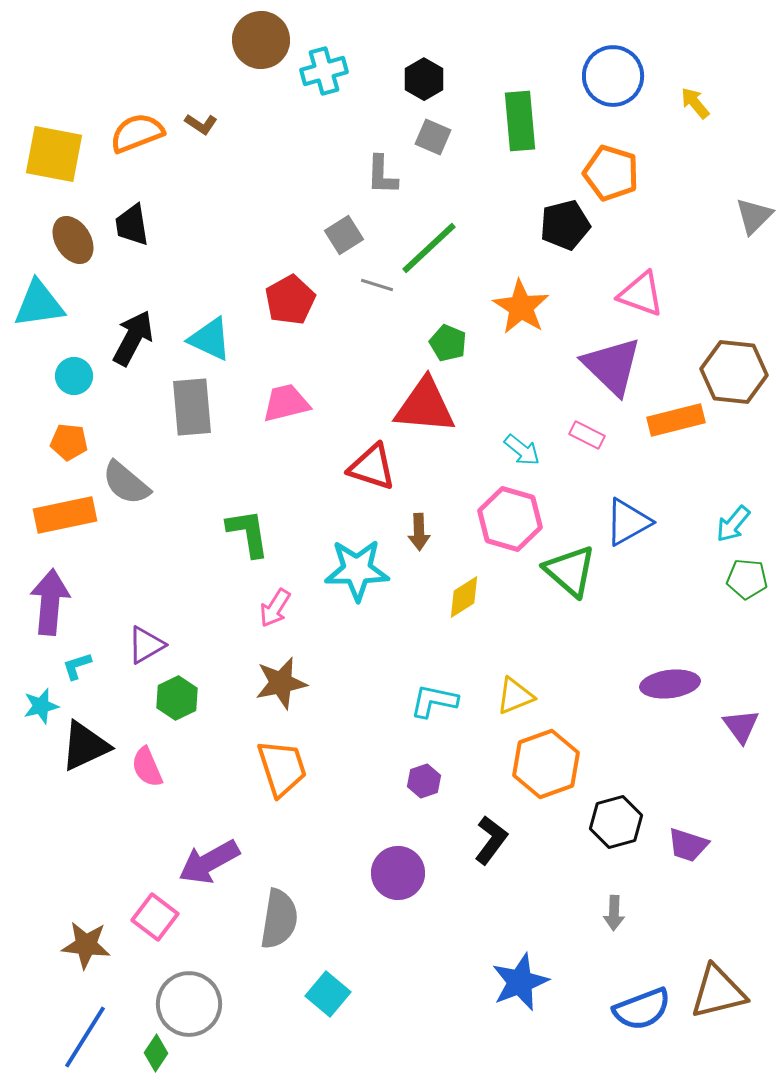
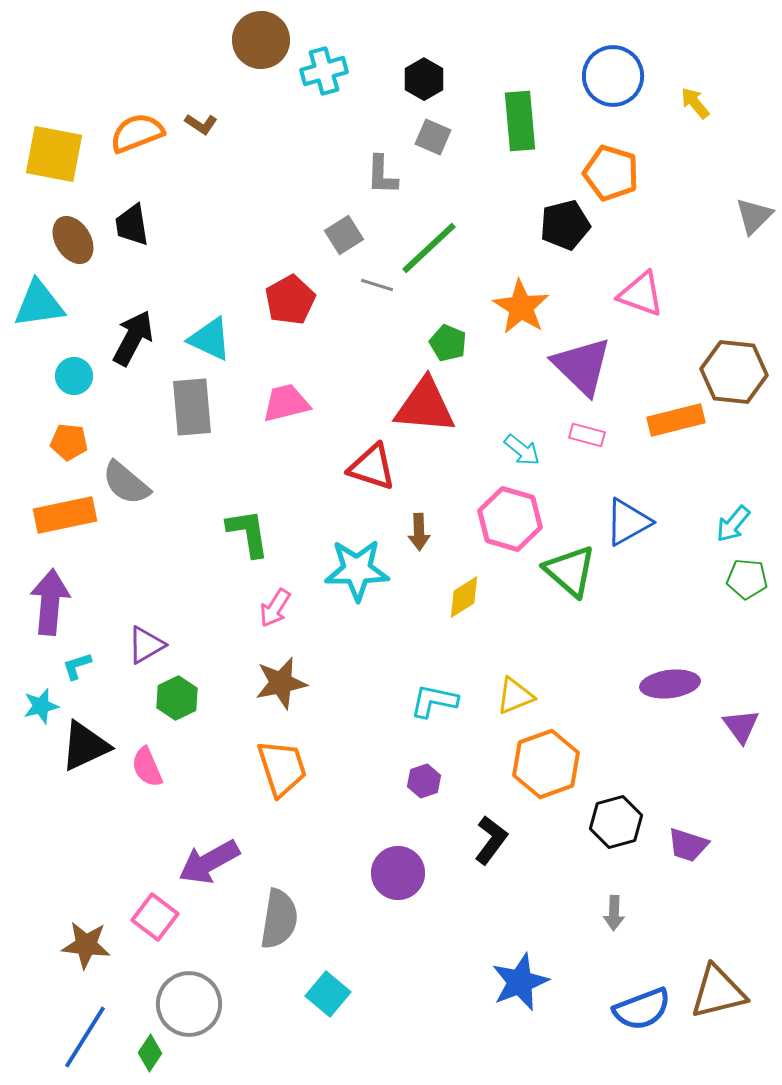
purple triangle at (612, 366): moved 30 px left
pink rectangle at (587, 435): rotated 12 degrees counterclockwise
green diamond at (156, 1053): moved 6 px left
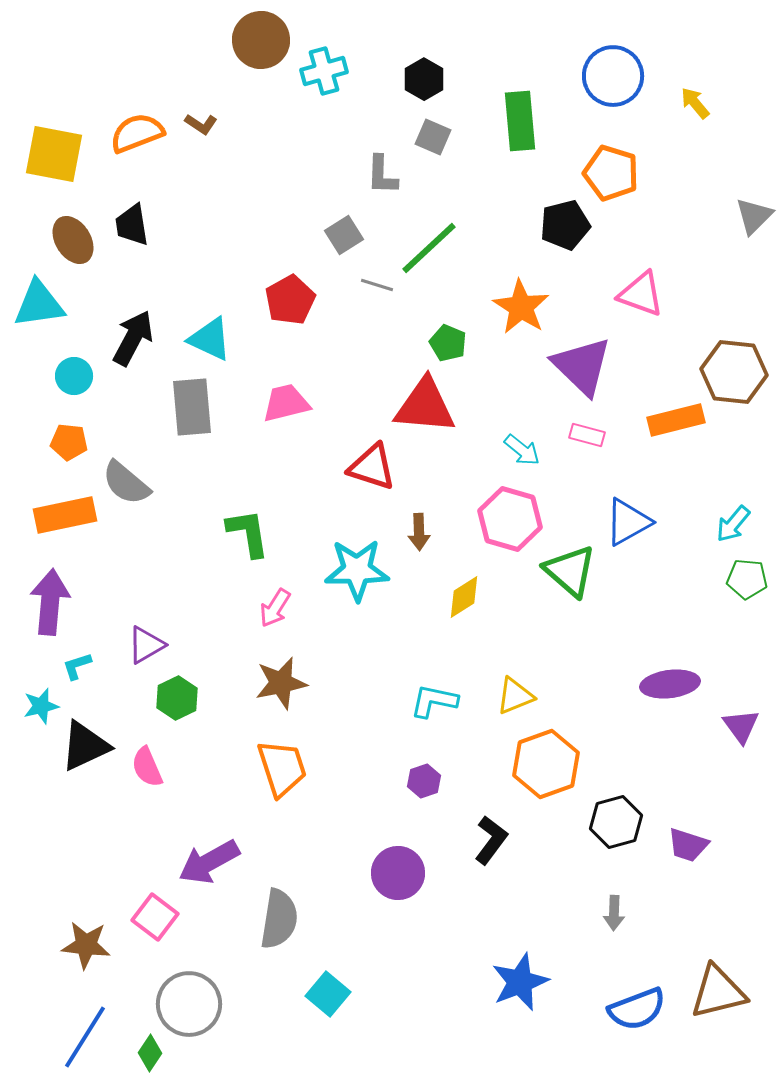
blue semicircle at (642, 1009): moved 5 px left
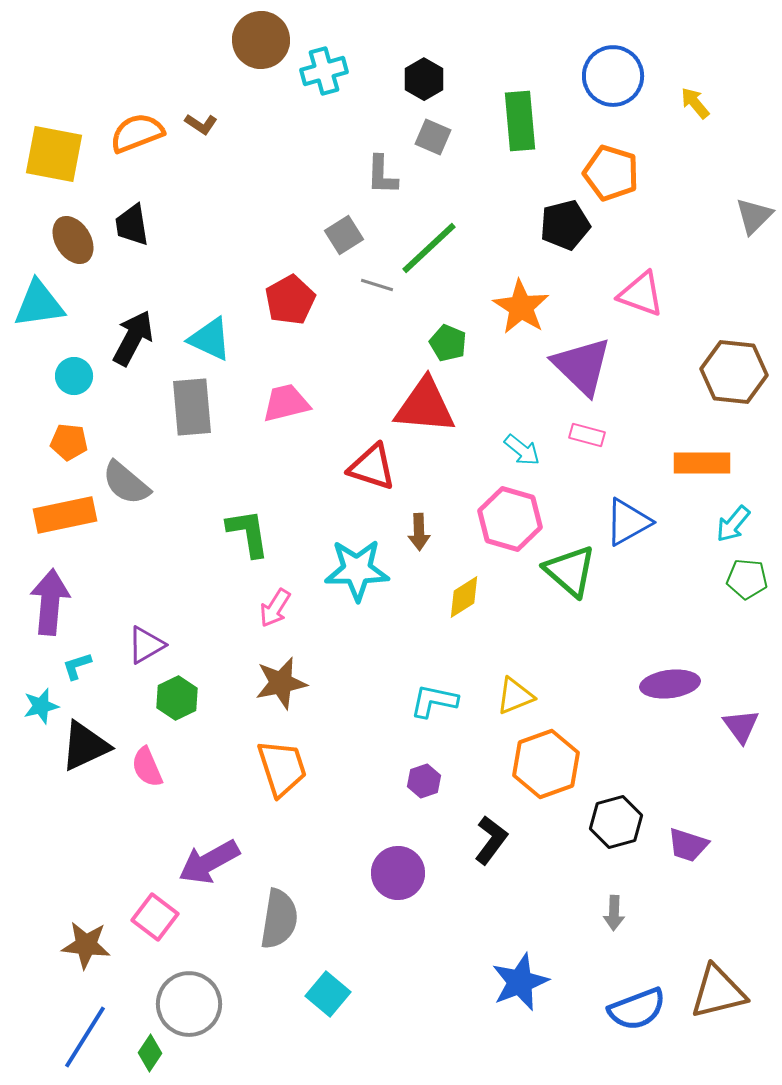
orange rectangle at (676, 420): moved 26 px right, 43 px down; rotated 14 degrees clockwise
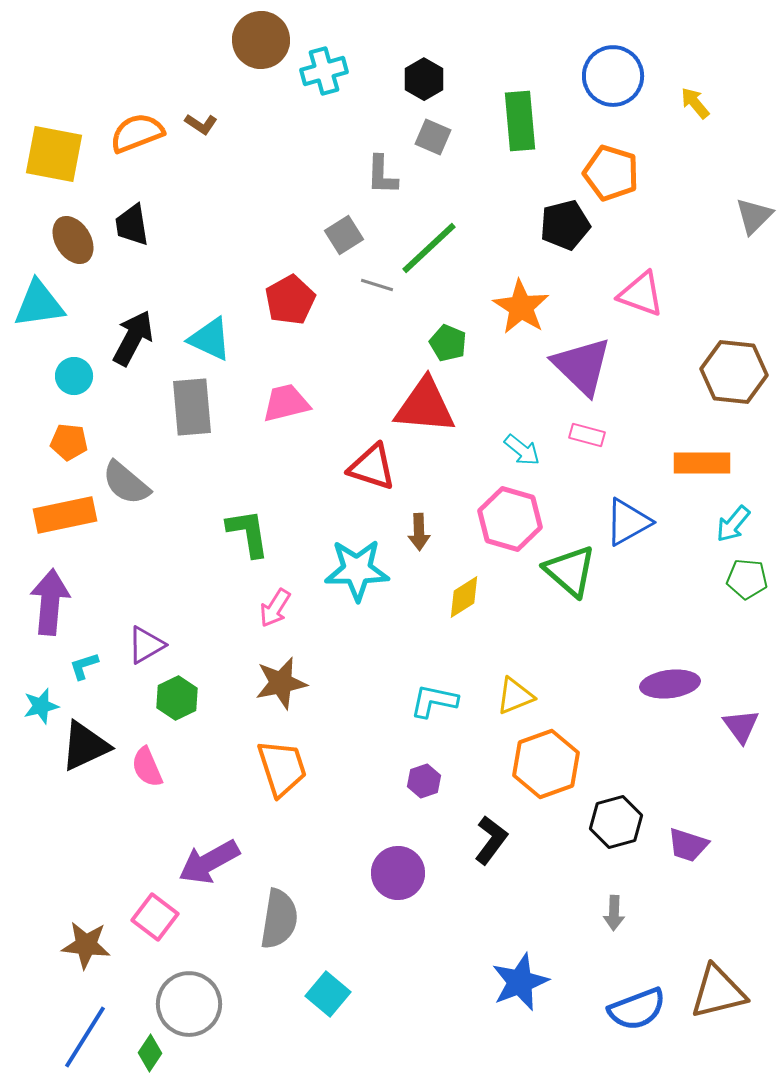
cyan L-shape at (77, 666): moved 7 px right
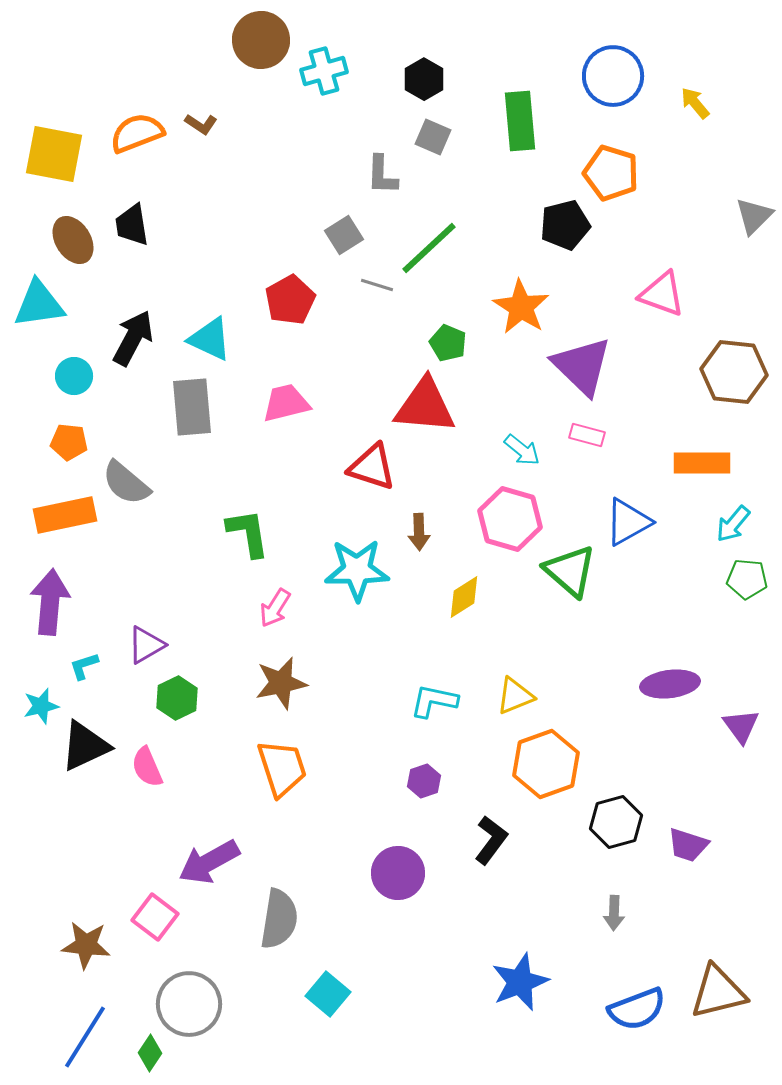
pink triangle at (641, 294): moved 21 px right
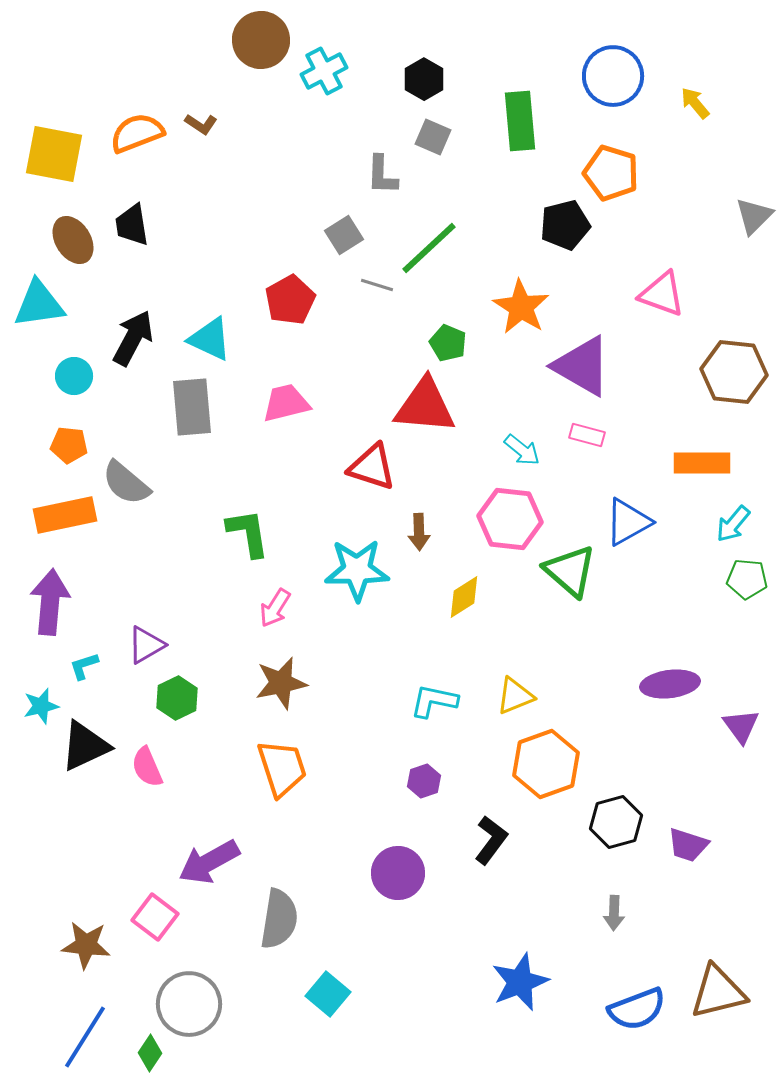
cyan cross at (324, 71): rotated 12 degrees counterclockwise
purple triangle at (582, 366): rotated 14 degrees counterclockwise
orange pentagon at (69, 442): moved 3 px down
pink hexagon at (510, 519): rotated 10 degrees counterclockwise
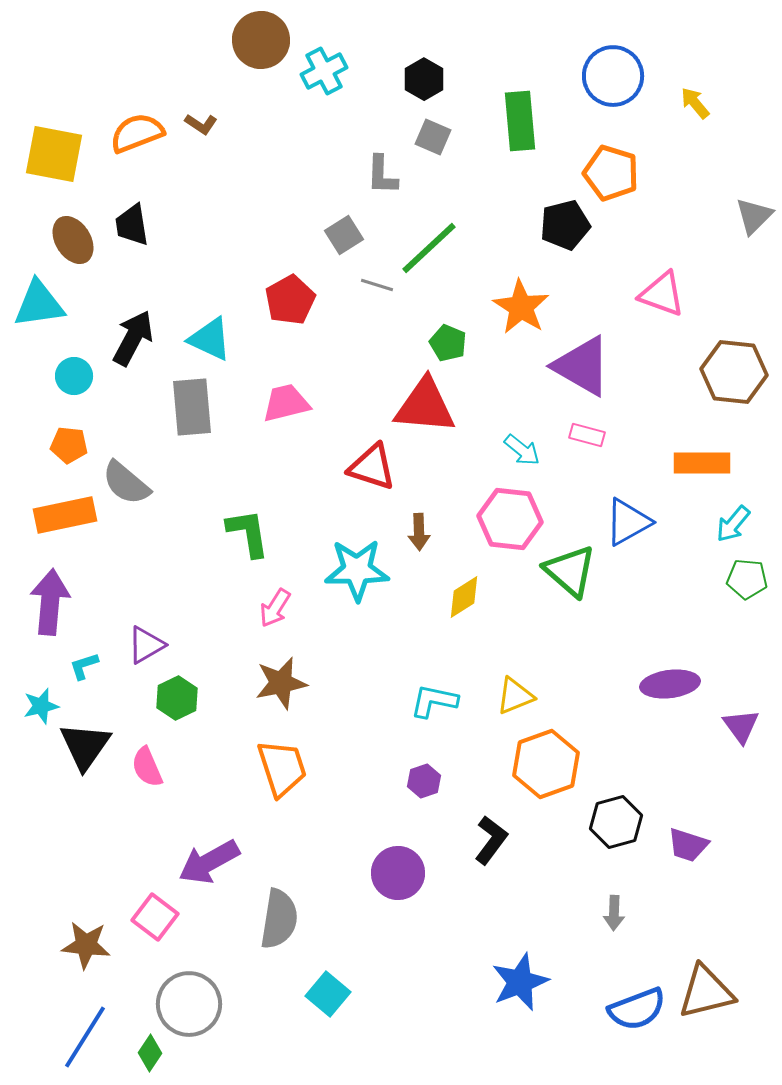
black triangle at (85, 746): rotated 30 degrees counterclockwise
brown triangle at (718, 992): moved 12 px left
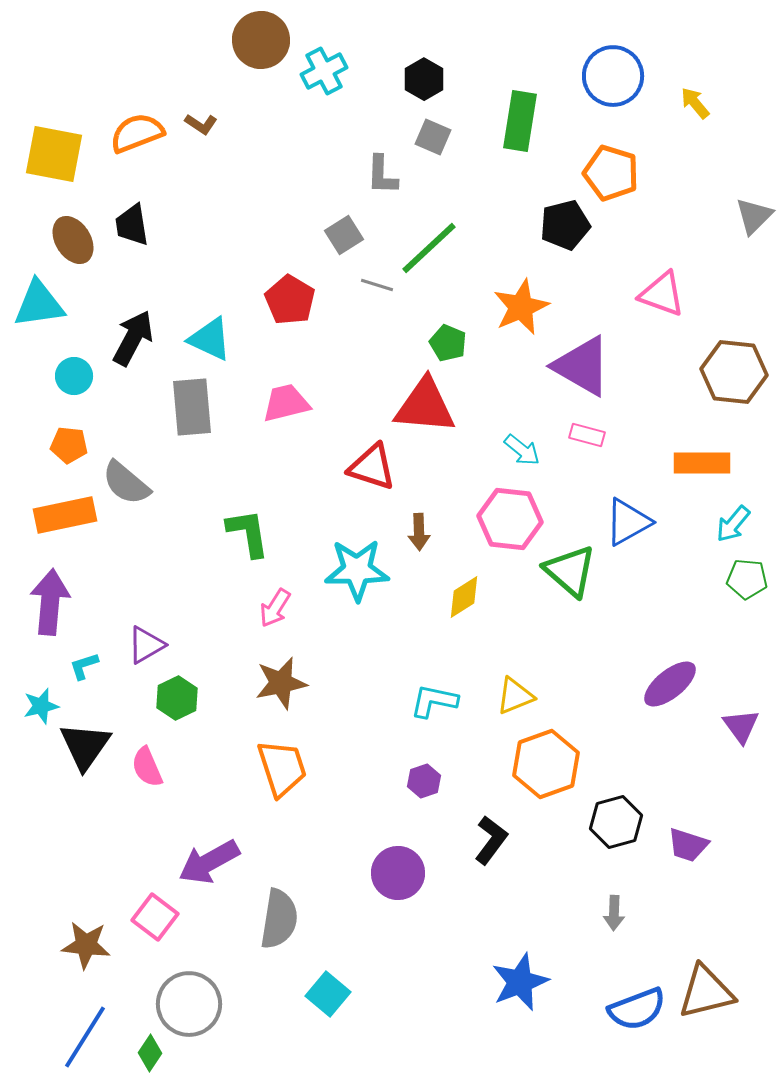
green rectangle at (520, 121): rotated 14 degrees clockwise
red pentagon at (290, 300): rotated 12 degrees counterclockwise
orange star at (521, 307): rotated 16 degrees clockwise
purple ellipse at (670, 684): rotated 32 degrees counterclockwise
